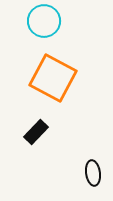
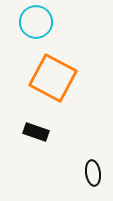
cyan circle: moved 8 px left, 1 px down
black rectangle: rotated 65 degrees clockwise
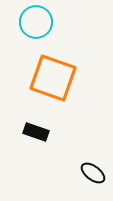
orange square: rotated 9 degrees counterclockwise
black ellipse: rotated 45 degrees counterclockwise
